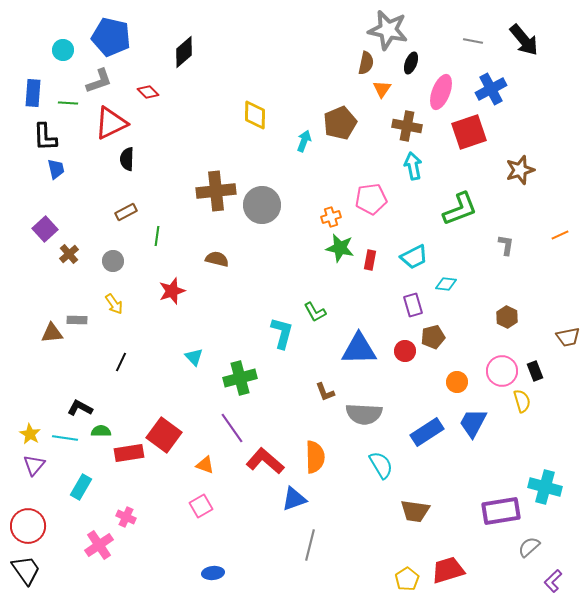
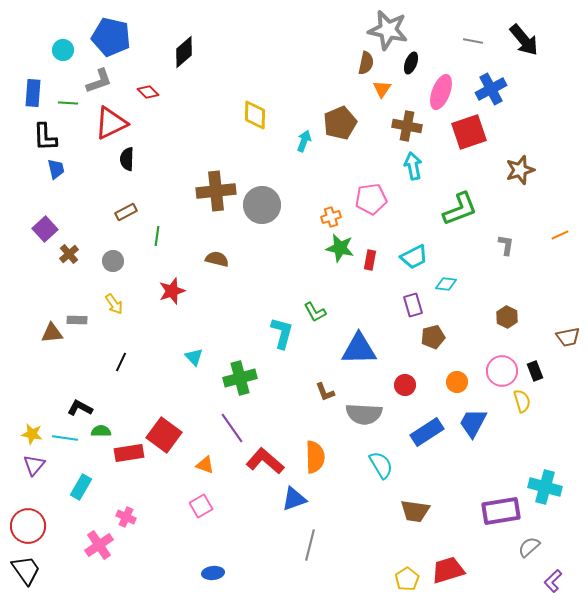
red circle at (405, 351): moved 34 px down
yellow star at (30, 434): moved 2 px right; rotated 20 degrees counterclockwise
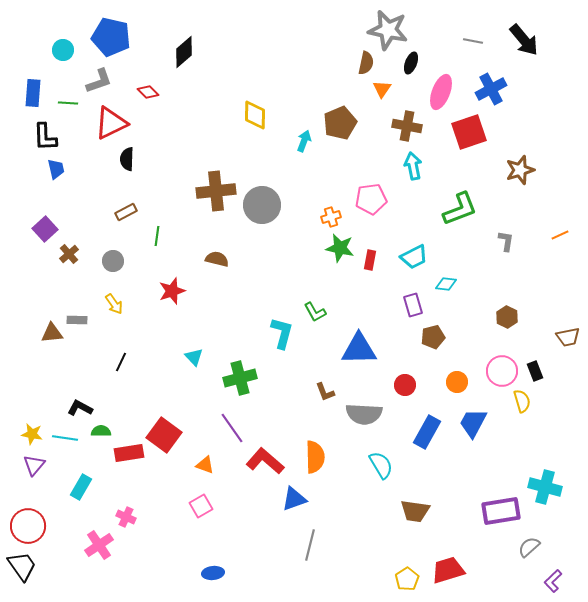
gray L-shape at (506, 245): moved 4 px up
blue rectangle at (427, 432): rotated 28 degrees counterclockwise
black trapezoid at (26, 570): moved 4 px left, 4 px up
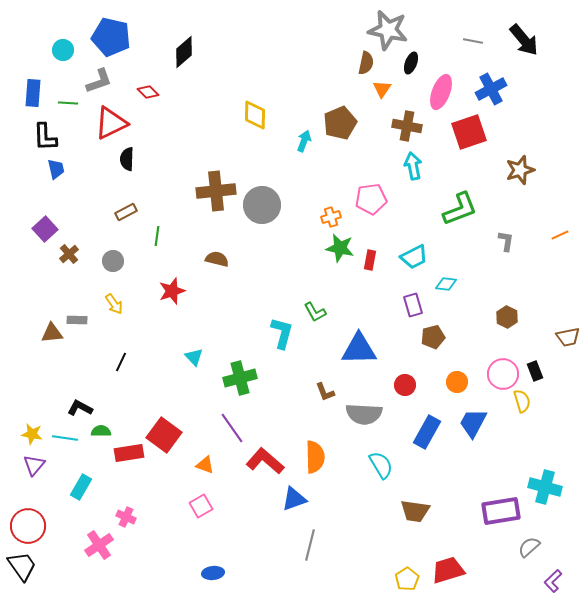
pink circle at (502, 371): moved 1 px right, 3 px down
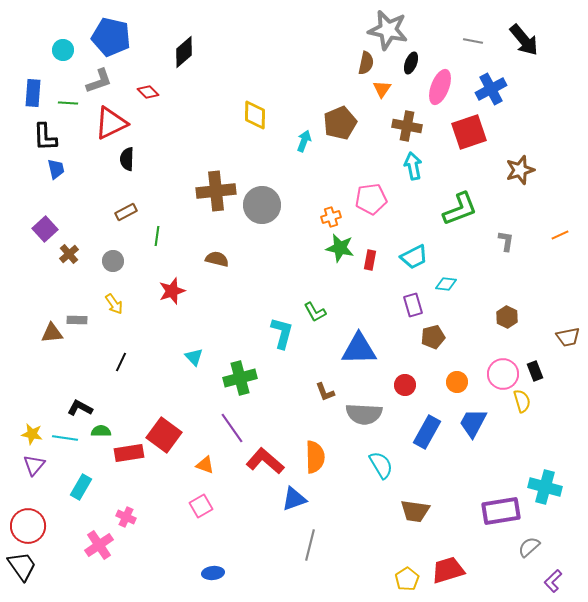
pink ellipse at (441, 92): moved 1 px left, 5 px up
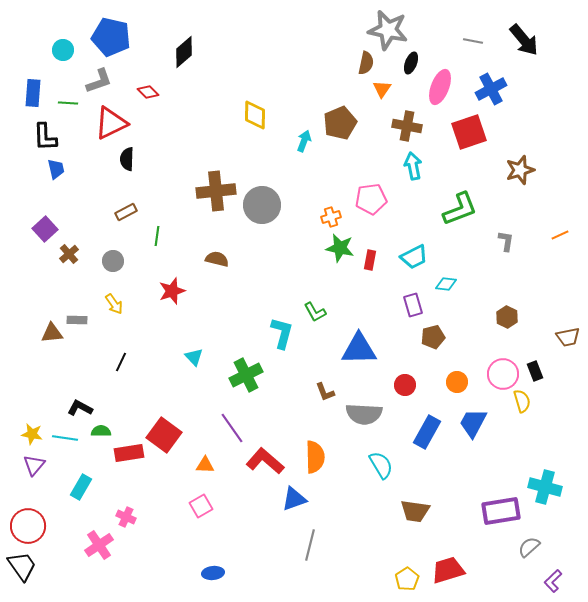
green cross at (240, 378): moved 6 px right, 3 px up; rotated 12 degrees counterclockwise
orange triangle at (205, 465): rotated 18 degrees counterclockwise
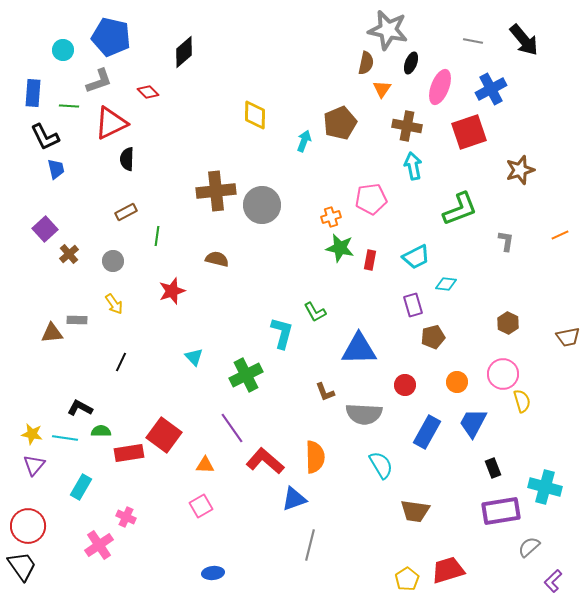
green line at (68, 103): moved 1 px right, 3 px down
black L-shape at (45, 137): rotated 24 degrees counterclockwise
cyan trapezoid at (414, 257): moved 2 px right
brown hexagon at (507, 317): moved 1 px right, 6 px down
black rectangle at (535, 371): moved 42 px left, 97 px down
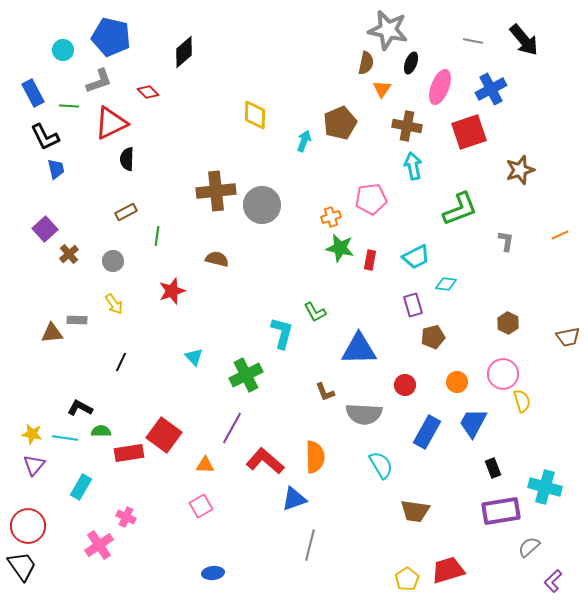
blue rectangle at (33, 93): rotated 32 degrees counterclockwise
purple line at (232, 428): rotated 64 degrees clockwise
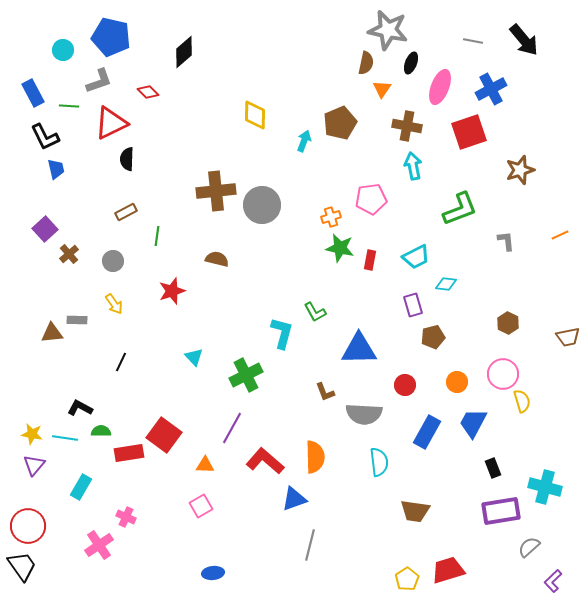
gray L-shape at (506, 241): rotated 15 degrees counterclockwise
cyan semicircle at (381, 465): moved 2 px left, 3 px up; rotated 24 degrees clockwise
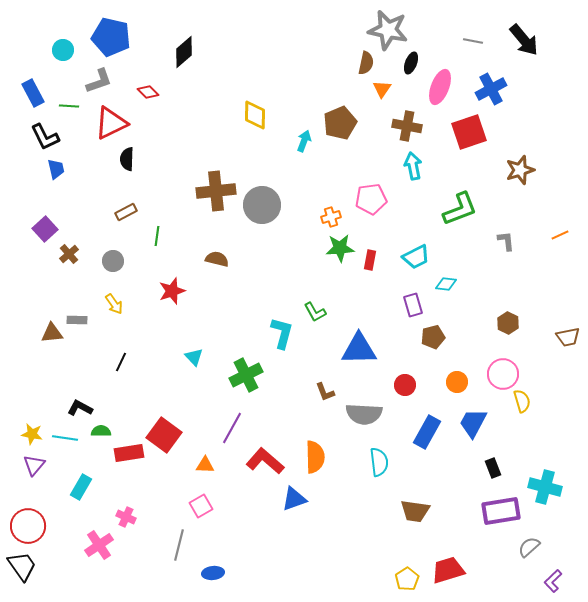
green star at (340, 248): rotated 16 degrees counterclockwise
gray line at (310, 545): moved 131 px left
